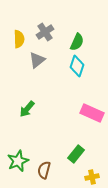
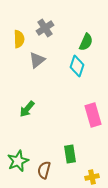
gray cross: moved 4 px up
green semicircle: moved 9 px right
pink rectangle: moved 1 px right, 2 px down; rotated 50 degrees clockwise
green rectangle: moved 6 px left; rotated 48 degrees counterclockwise
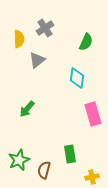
cyan diamond: moved 12 px down; rotated 10 degrees counterclockwise
pink rectangle: moved 1 px up
green star: moved 1 px right, 1 px up
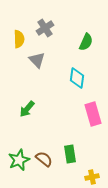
gray triangle: rotated 36 degrees counterclockwise
brown semicircle: moved 11 px up; rotated 114 degrees clockwise
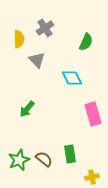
cyan diamond: moved 5 px left; rotated 35 degrees counterclockwise
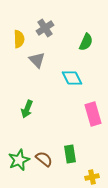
green arrow: rotated 18 degrees counterclockwise
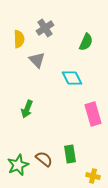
green star: moved 1 px left, 5 px down
yellow cross: moved 1 px right, 1 px up; rotated 24 degrees clockwise
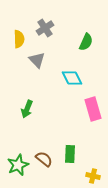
pink rectangle: moved 5 px up
green rectangle: rotated 12 degrees clockwise
